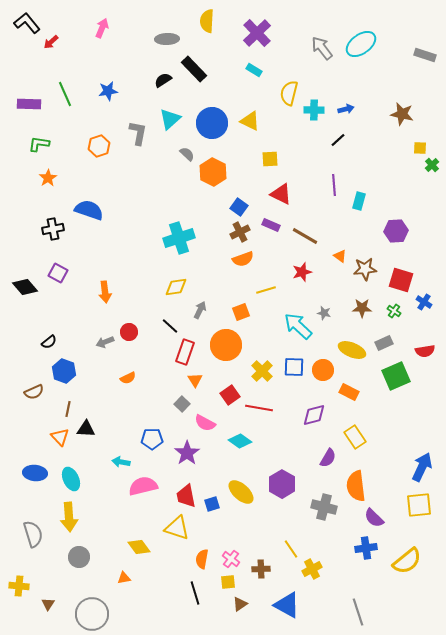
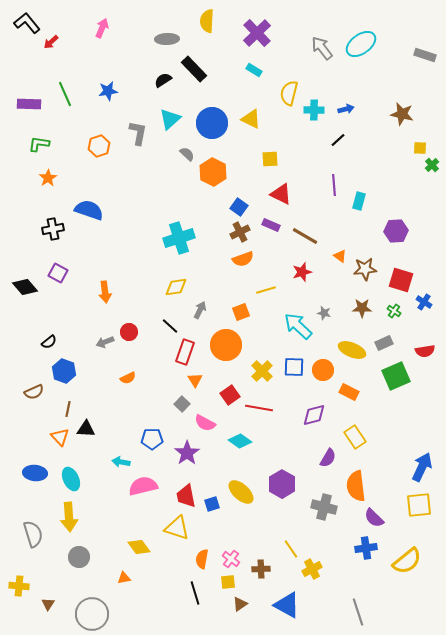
yellow triangle at (250, 121): moved 1 px right, 2 px up
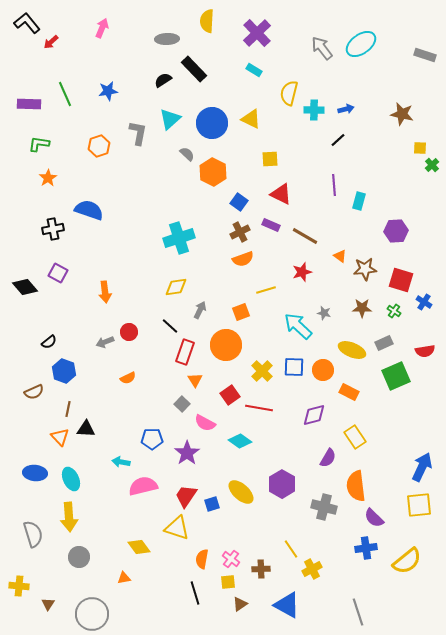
blue square at (239, 207): moved 5 px up
red trapezoid at (186, 496): rotated 45 degrees clockwise
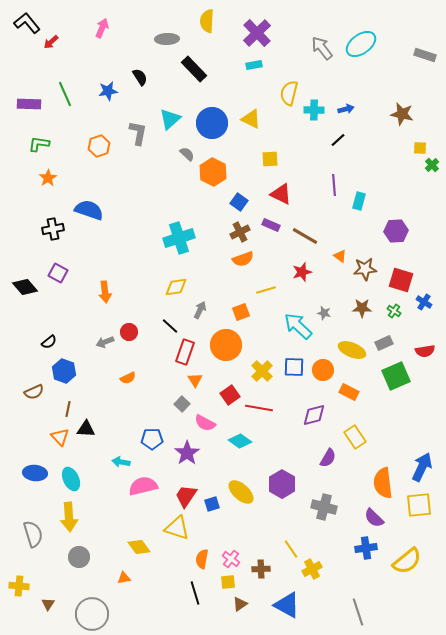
cyan rectangle at (254, 70): moved 5 px up; rotated 42 degrees counterclockwise
black semicircle at (163, 80): moved 23 px left, 3 px up; rotated 90 degrees clockwise
orange semicircle at (356, 486): moved 27 px right, 3 px up
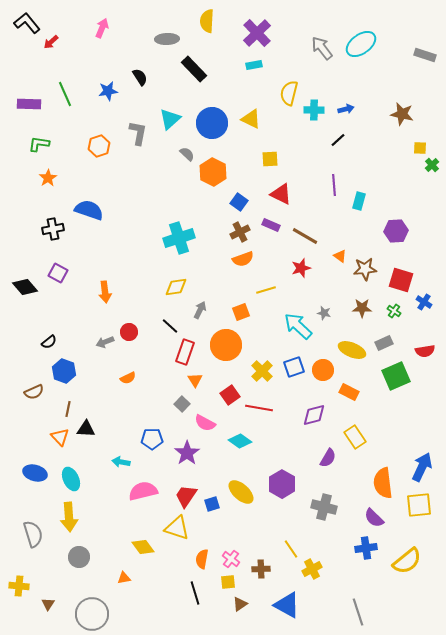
red star at (302, 272): moved 1 px left, 4 px up
blue square at (294, 367): rotated 20 degrees counterclockwise
blue ellipse at (35, 473): rotated 10 degrees clockwise
pink semicircle at (143, 486): moved 5 px down
yellow diamond at (139, 547): moved 4 px right
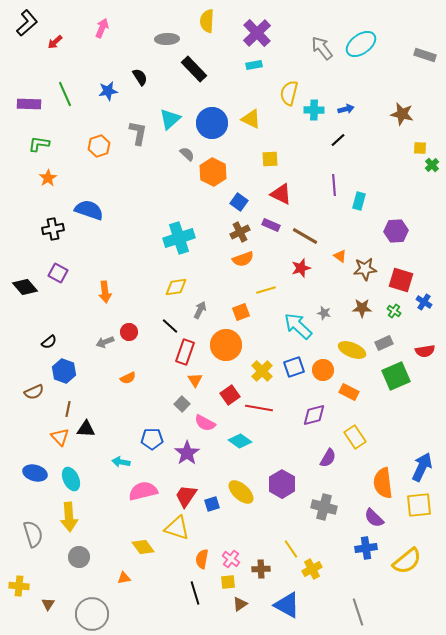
black L-shape at (27, 23): rotated 88 degrees clockwise
red arrow at (51, 42): moved 4 px right
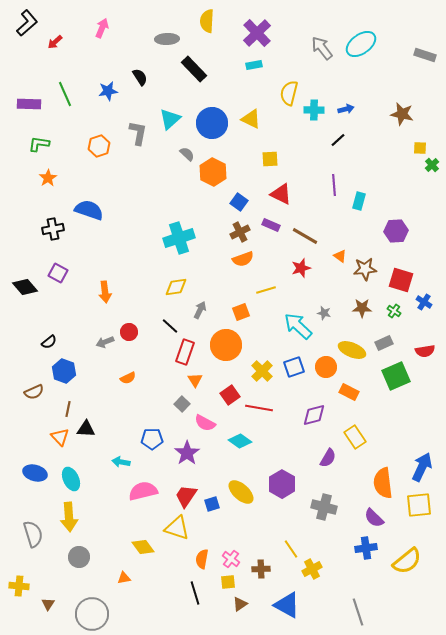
orange circle at (323, 370): moved 3 px right, 3 px up
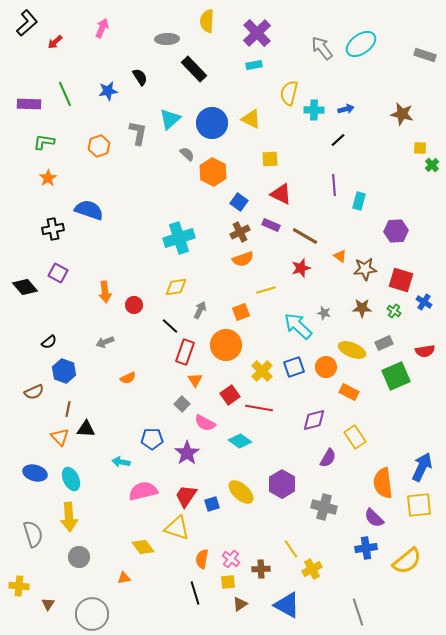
green L-shape at (39, 144): moved 5 px right, 2 px up
red circle at (129, 332): moved 5 px right, 27 px up
purple diamond at (314, 415): moved 5 px down
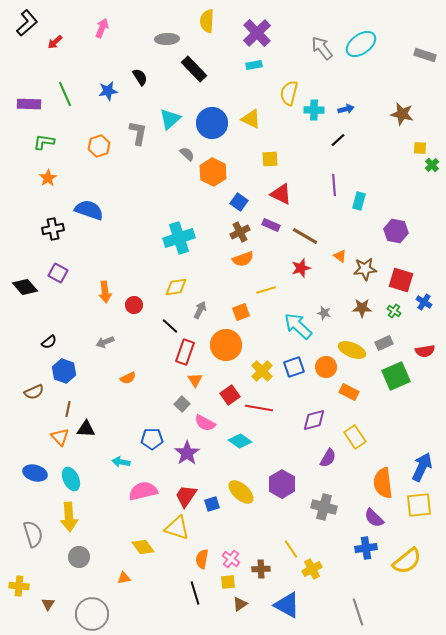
purple hexagon at (396, 231): rotated 15 degrees clockwise
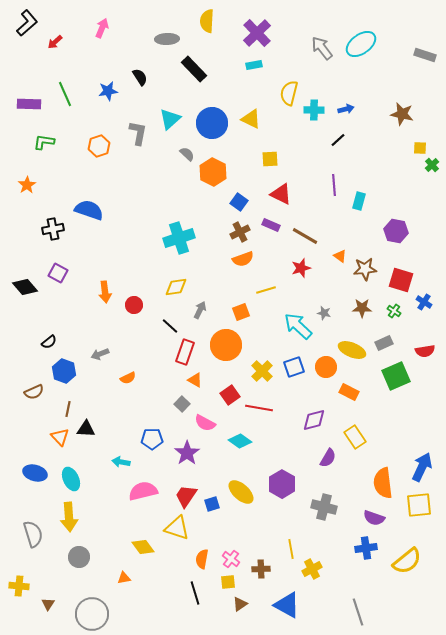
orange star at (48, 178): moved 21 px left, 7 px down
gray arrow at (105, 342): moved 5 px left, 12 px down
orange triangle at (195, 380): rotated 28 degrees counterclockwise
purple semicircle at (374, 518): rotated 25 degrees counterclockwise
yellow line at (291, 549): rotated 24 degrees clockwise
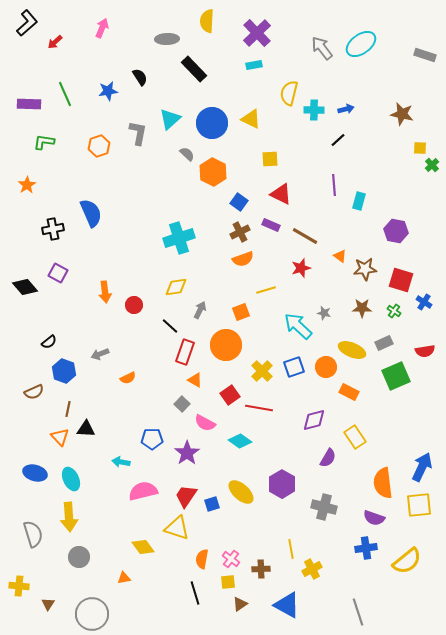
blue semicircle at (89, 210): moved 2 px right, 3 px down; rotated 48 degrees clockwise
